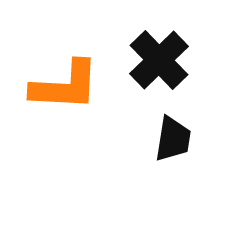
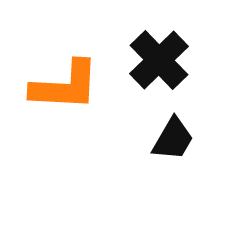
black trapezoid: rotated 21 degrees clockwise
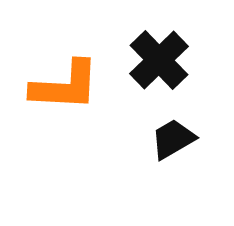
black trapezoid: rotated 150 degrees counterclockwise
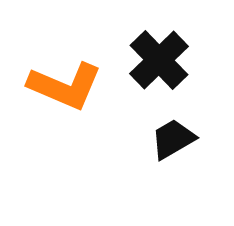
orange L-shape: rotated 20 degrees clockwise
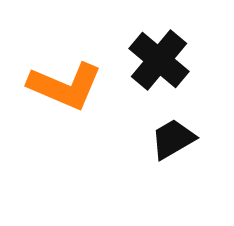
black cross: rotated 6 degrees counterclockwise
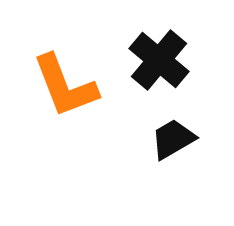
orange L-shape: rotated 46 degrees clockwise
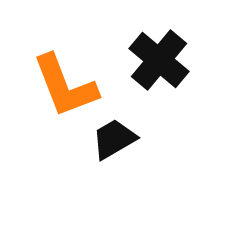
black trapezoid: moved 59 px left
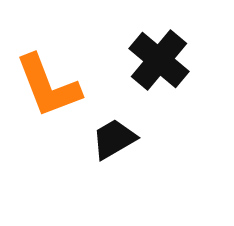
orange L-shape: moved 17 px left
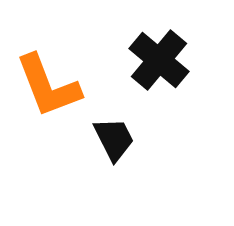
black trapezoid: rotated 93 degrees clockwise
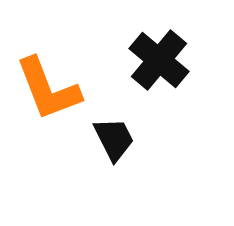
orange L-shape: moved 3 px down
